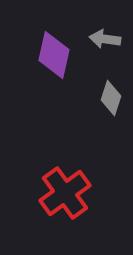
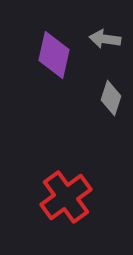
red cross: moved 1 px right, 4 px down
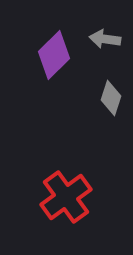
purple diamond: rotated 33 degrees clockwise
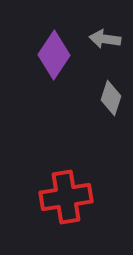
purple diamond: rotated 12 degrees counterclockwise
red cross: rotated 27 degrees clockwise
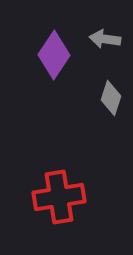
red cross: moved 7 px left
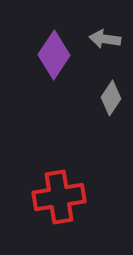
gray diamond: rotated 16 degrees clockwise
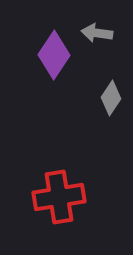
gray arrow: moved 8 px left, 6 px up
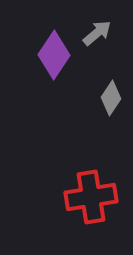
gray arrow: rotated 132 degrees clockwise
red cross: moved 32 px right
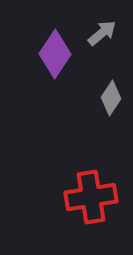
gray arrow: moved 5 px right
purple diamond: moved 1 px right, 1 px up
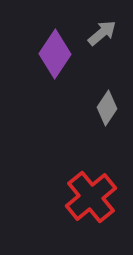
gray diamond: moved 4 px left, 10 px down
red cross: rotated 30 degrees counterclockwise
